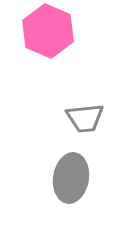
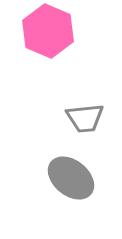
gray ellipse: rotated 60 degrees counterclockwise
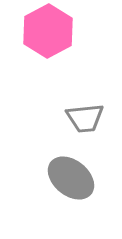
pink hexagon: rotated 9 degrees clockwise
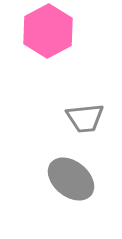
gray ellipse: moved 1 px down
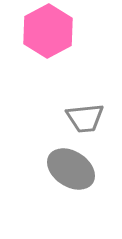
gray ellipse: moved 10 px up; rotated 6 degrees counterclockwise
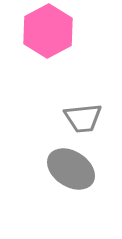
gray trapezoid: moved 2 px left
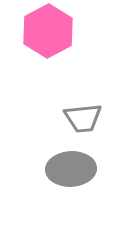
gray ellipse: rotated 36 degrees counterclockwise
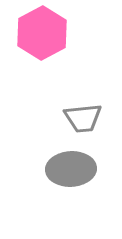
pink hexagon: moved 6 px left, 2 px down
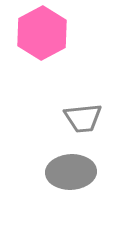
gray ellipse: moved 3 px down
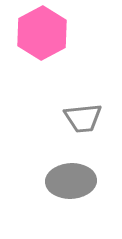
gray ellipse: moved 9 px down
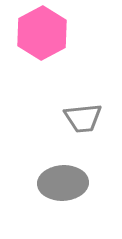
gray ellipse: moved 8 px left, 2 px down
